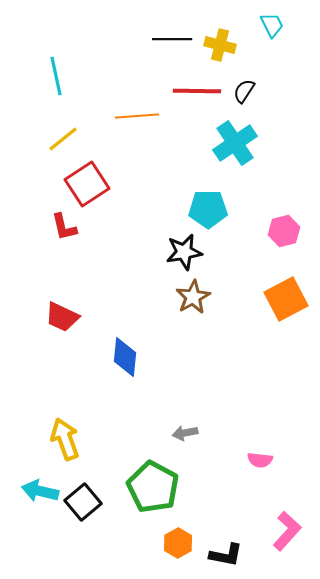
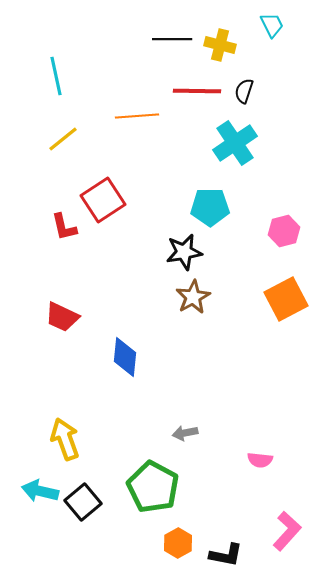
black semicircle: rotated 15 degrees counterclockwise
red square: moved 16 px right, 16 px down
cyan pentagon: moved 2 px right, 2 px up
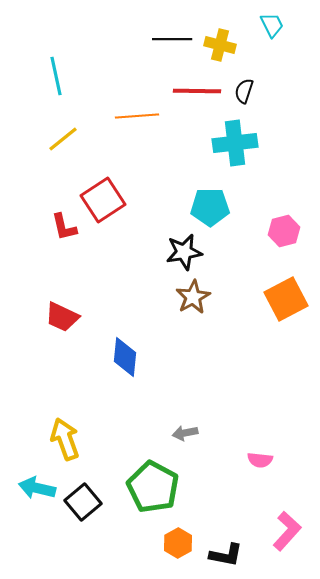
cyan cross: rotated 27 degrees clockwise
cyan arrow: moved 3 px left, 3 px up
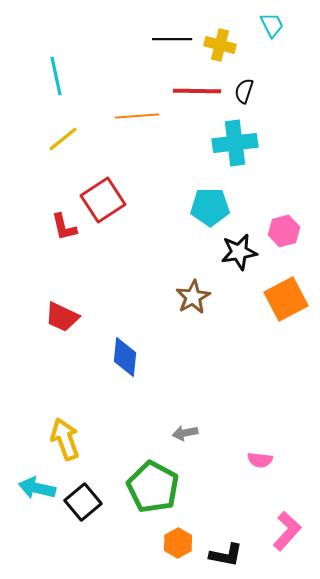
black star: moved 55 px right
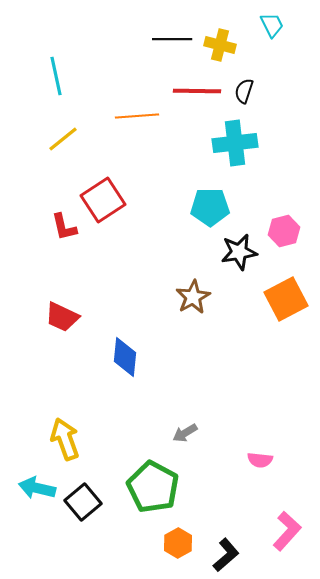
gray arrow: rotated 20 degrees counterclockwise
black L-shape: rotated 52 degrees counterclockwise
